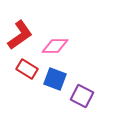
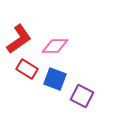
red L-shape: moved 1 px left, 4 px down
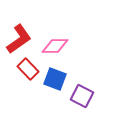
red rectangle: moved 1 px right; rotated 15 degrees clockwise
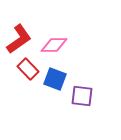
pink diamond: moved 1 px left, 1 px up
purple square: rotated 20 degrees counterclockwise
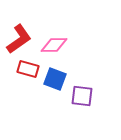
red rectangle: rotated 30 degrees counterclockwise
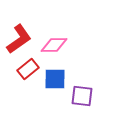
red rectangle: rotated 55 degrees counterclockwise
blue square: rotated 20 degrees counterclockwise
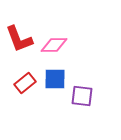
red L-shape: rotated 104 degrees clockwise
red rectangle: moved 3 px left, 14 px down
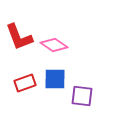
red L-shape: moved 2 px up
pink diamond: rotated 36 degrees clockwise
red rectangle: rotated 20 degrees clockwise
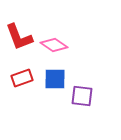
red rectangle: moved 3 px left, 5 px up
